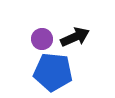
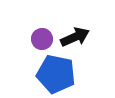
blue pentagon: moved 3 px right, 2 px down; rotated 6 degrees clockwise
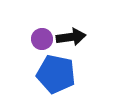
black arrow: moved 4 px left; rotated 16 degrees clockwise
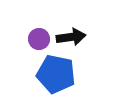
purple circle: moved 3 px left
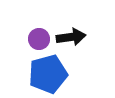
blue pentagon: moved 8 px left; rotated 27 degrees counterclockwise
